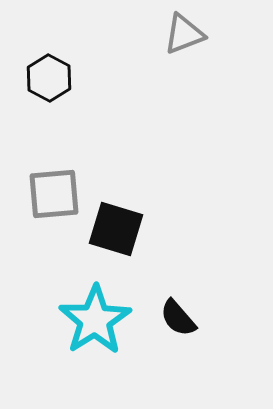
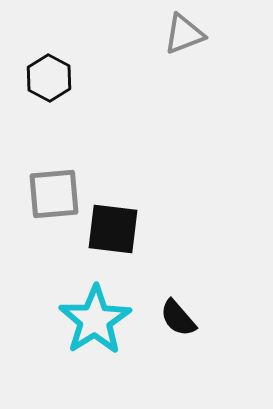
black square: moved 3 px left; rotated 10 degrees counterclockwise
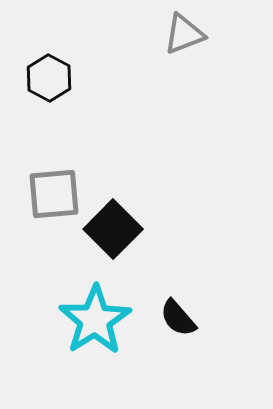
black square: rotated 38 degrees clockwise
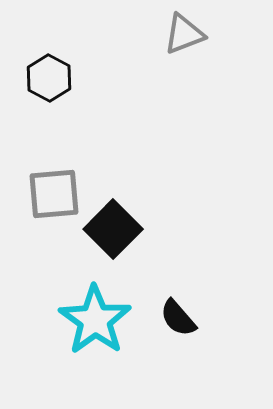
cyan star: rotated 4 degrees counterclockwise
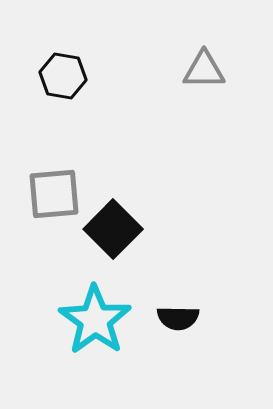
gray triangle: moved 20 px right, 36 px down; rotated 21 degrees clockwise
black hexagon: moved 14 px right, 2 px up; rotated 18 degrees counterclockwise
black semicircle: rotated 48 degrees counterclockwise
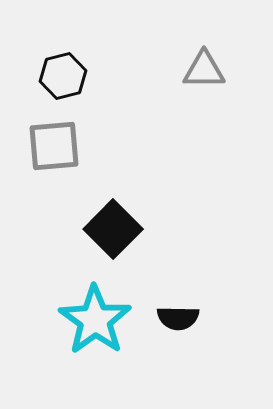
black hexagon: rotated 24 degrees counterclockwise
gray square: moved 48 px up
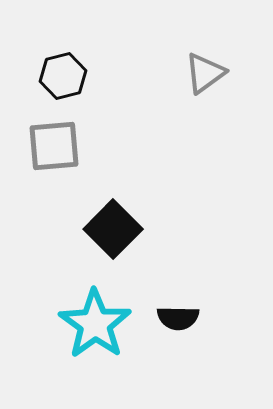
gray triangle: moved 1 px right, 3 px down; rotated 36 degrees counterclockwise
cyan star: moved 4 px down
